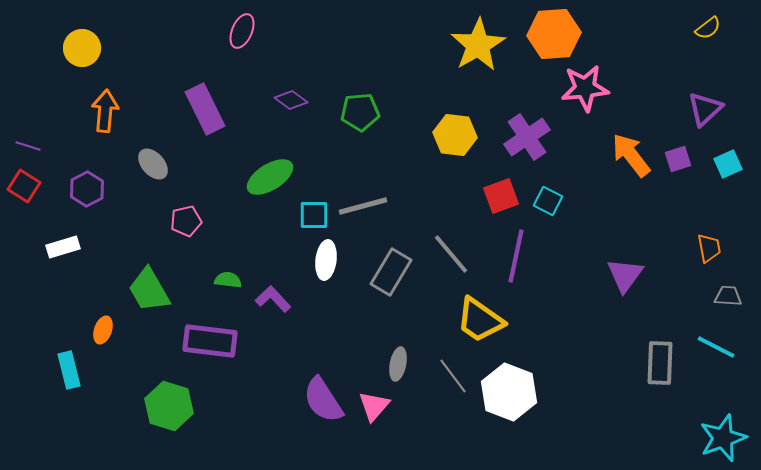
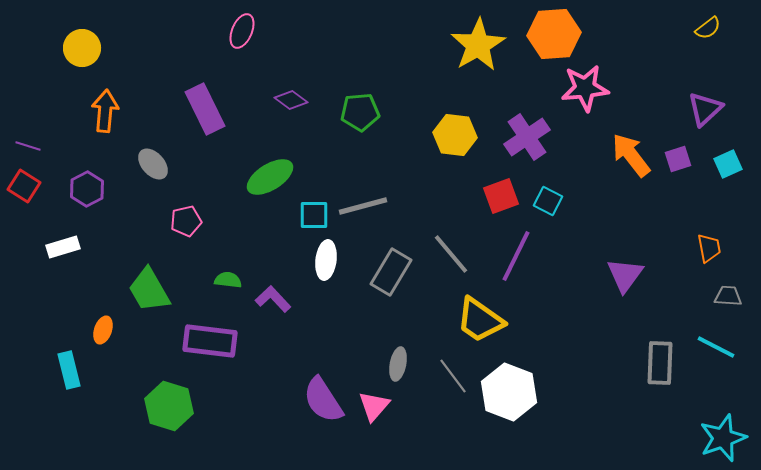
purple line at (516, 256): rotated 14 degrees clockwise
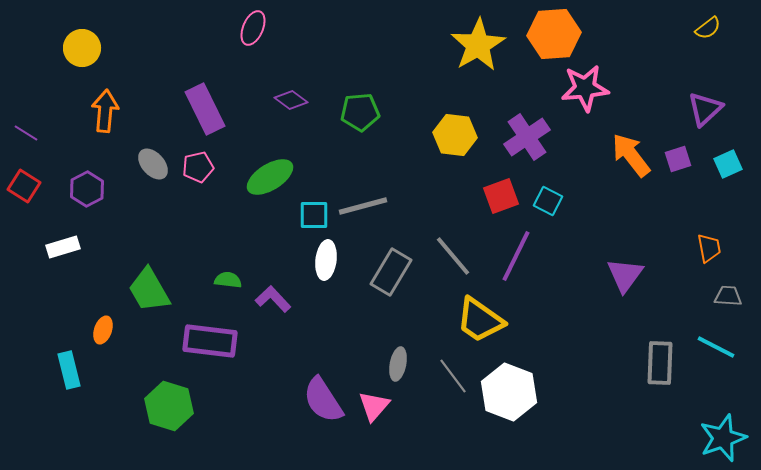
pink ellipse at (242, 31): moved 11 px right, 3 px up
purple line at (28, 146): moved 2 px left, 13 px up; rotated 15 degrees clockwise
pink pentagon at (186, 221): moved 12 px right, 54 px up
gray line at (451, 254): moved 2 px right, 2 px down
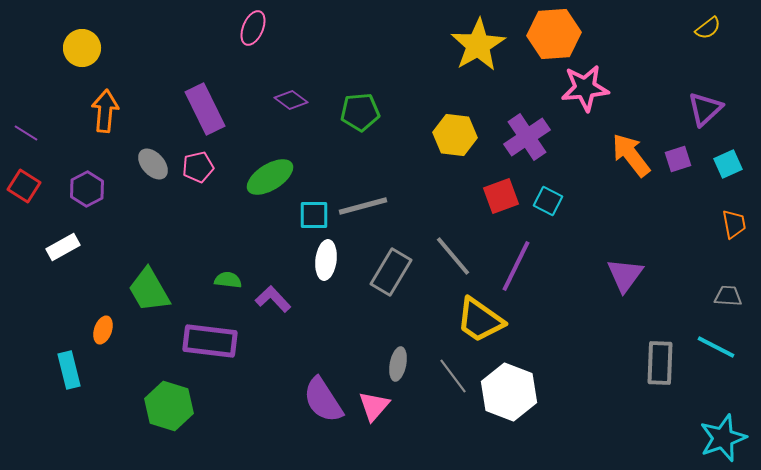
white rectangle at (63, 247): rotated 12 degrees counterclockwise
orange trapezoid at (709, 248): moved 25 px right, 24 px up
purple line at (516, 256): moved 10 px down
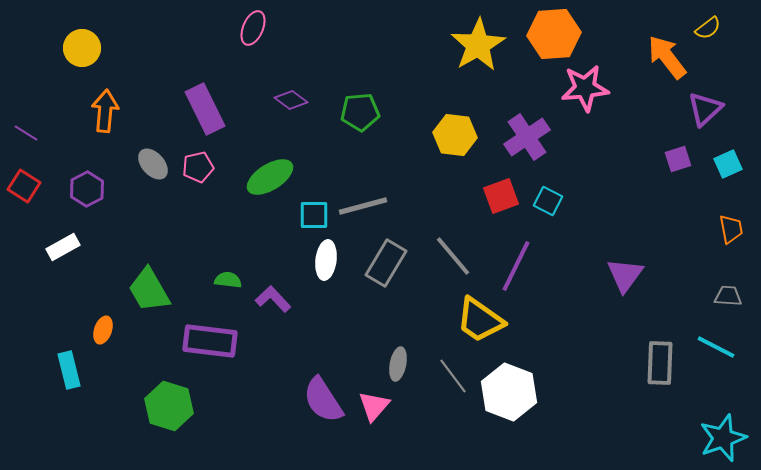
orange arrow at (631, 155): moved 36 px right, 98 px up
orange trapezoid at (734, 224): moved 3 px left, 5 px down
gray rectangle at (391, 272): moved 5 px left, 9 px up
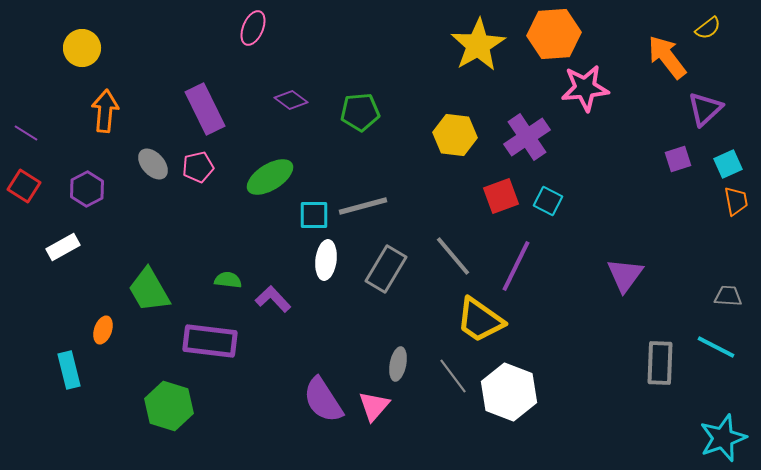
orange trapezoid at (731, 229): moved 5 px right, 28 px up
gray rectangle at (386, 263): moved 6 px down
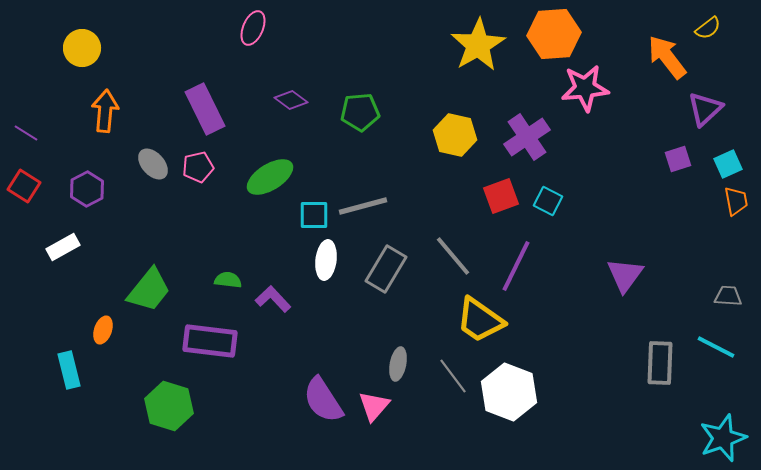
yellow hexagon at (455, 135): rotated 6 degrees clockwise
green trapezoid at (149, 290): rotated 111 degrees counterclockwise
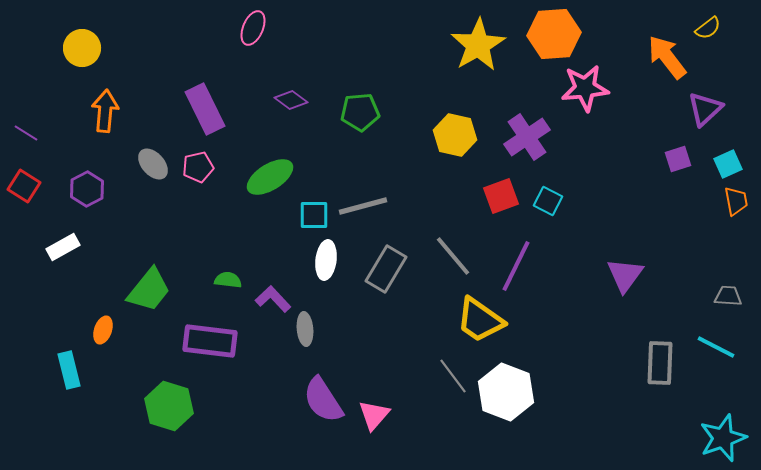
gray ellipse at (398, 364): moved 93 px left, 35 px up; rotated 16 degrees counterclockwise
white hexagon at (509, 392): moved 3 px left
pink triangle at (374, 406): moved 9 px down
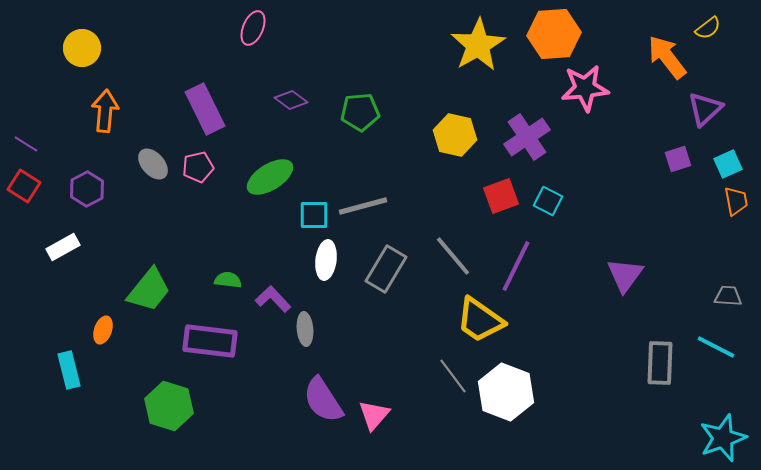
purple line at (26, 133): moved 11 px down
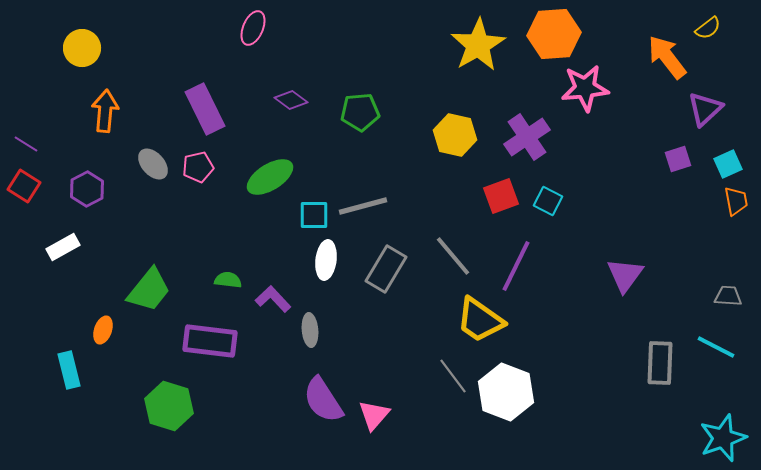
gray ellipse at (305, 329): moved 5 px right, 1 px down
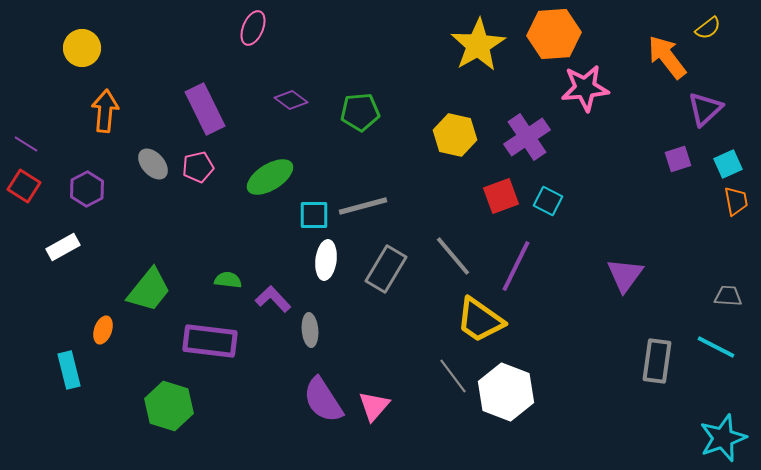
gray rectangle at (660, 363): moved 3 px left, 2 px up; rotated 6 degrees clockwise
pink triangle at (374, 415): moved 9 px up
